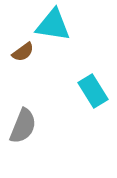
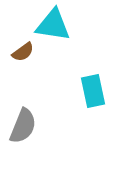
cyan rectangle: rotated 20 degrees clockwise
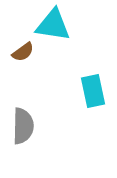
gray semicircle: rotated 21 degrees counterclockwise
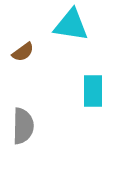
cyan triangle: moved 18 px right
cyan rectangle: rotated 12 degrees clockwise
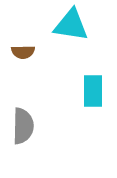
brown semicircle: rotated 35 degrees clockwise
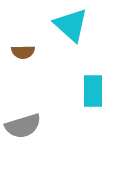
cyan triangle: rotated 33 degrees clockwise
gray semicircle: rotated 72 degrees clockwise
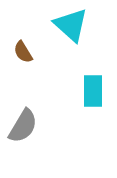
brown semicircle: rotated 60 degrees clockwise
gray semicircle: rotated 42 degrees counterclockwise
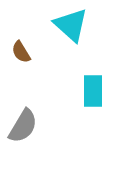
brown semicircle: moved 2 px left
